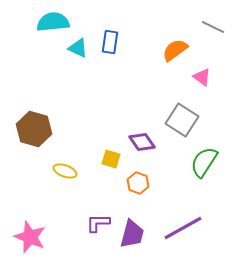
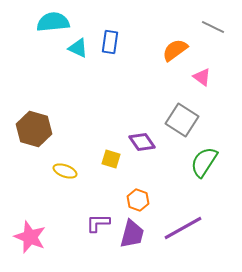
orange hexagon: moved 17 px down
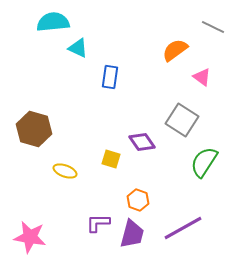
blue rectangle: moved 35 px down
pink star: rotated 12 degrees counterclockwise
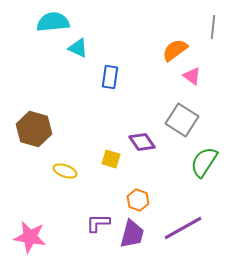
gray line: rotated 70 degrees clockwise
pink triangle: moved 10 px left, 1 px up
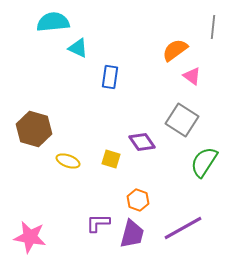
yellow ellipse: moved 3 px right, 10 px up
